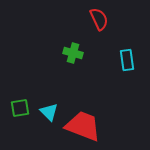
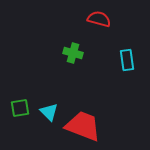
red semicircle: rotated 50 degrees counterclockwise
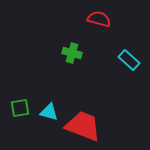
green cross: moved 1 px left
cyan rectangle: moved 2 px right; rotated 40 degrees counterclockwise
cyan triangle: rotated 30 degrees counterclockwise
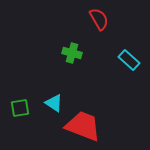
red semicircle: rotated 45 degrees clockwise
cyan triangle: moved 5 px right, 9 px up; rotated 18 degrees clockwise
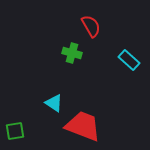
red semicircle: moved 8 px left, 7 px down
green square: moved 5 px left, 23 px down
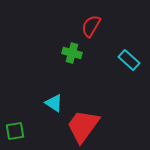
red semicircle: rotated 120 degrees counterclockwise
red trapezoid: rotated 75 degrees counterclockwise
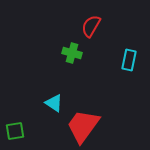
cyan rectangle: rotated 60 degrees clockwise
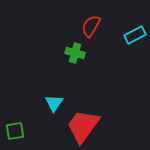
green cross: moved 3 px right
cyan rectangle: moved 6 px right, 25 px up; rotated 50 degrees clockwise
cyan triangle: rotated 30 degrees clockwise
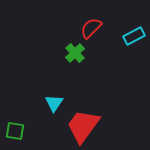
red semicircle: moved 2 px down; rotated 15 degrees clockwise
cyan rectangle: moved 1 px left, 1 px down
green cross: rotated 30 degrees clockwise
green square: rotated 18 degrees clockwise
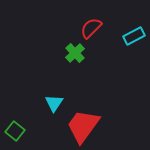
green square: rotated 30 degrees clockwise
